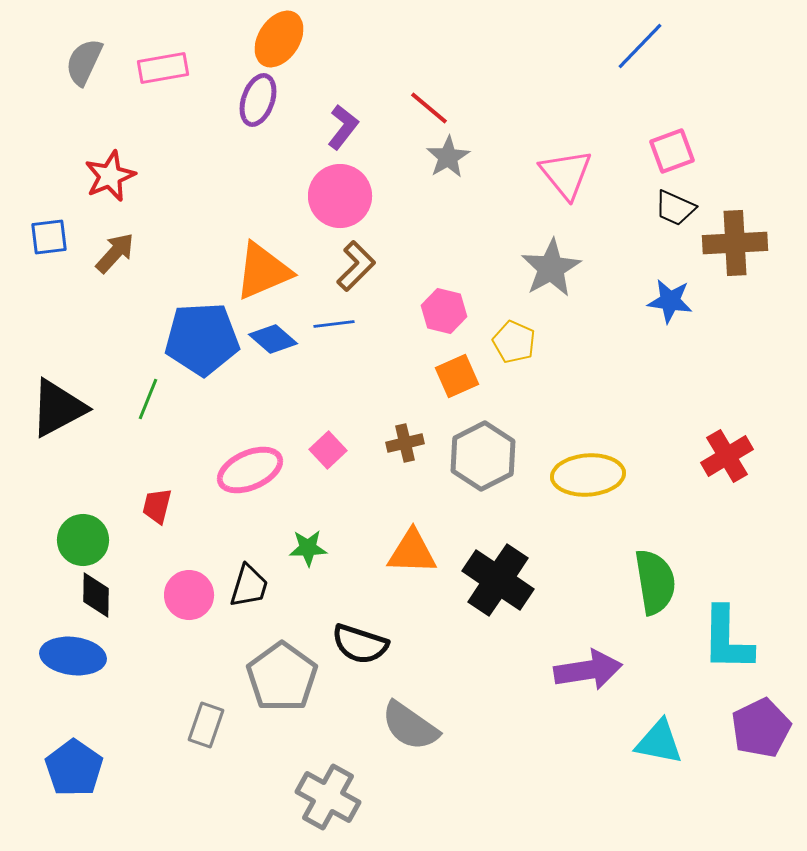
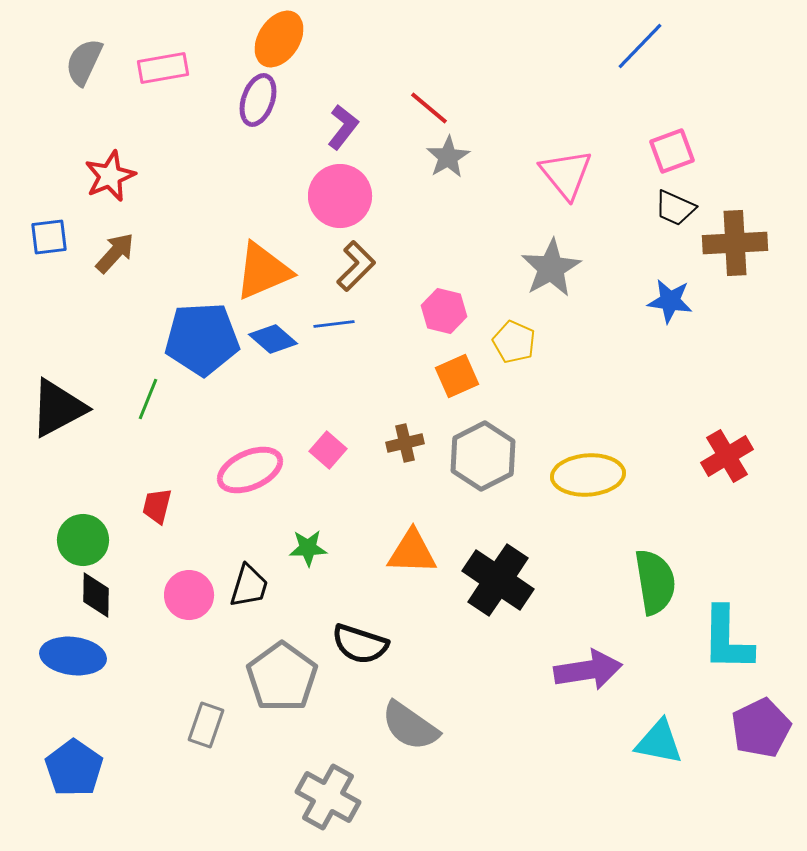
pink square at (328, 450): rotated 6 degrees counterclockwise
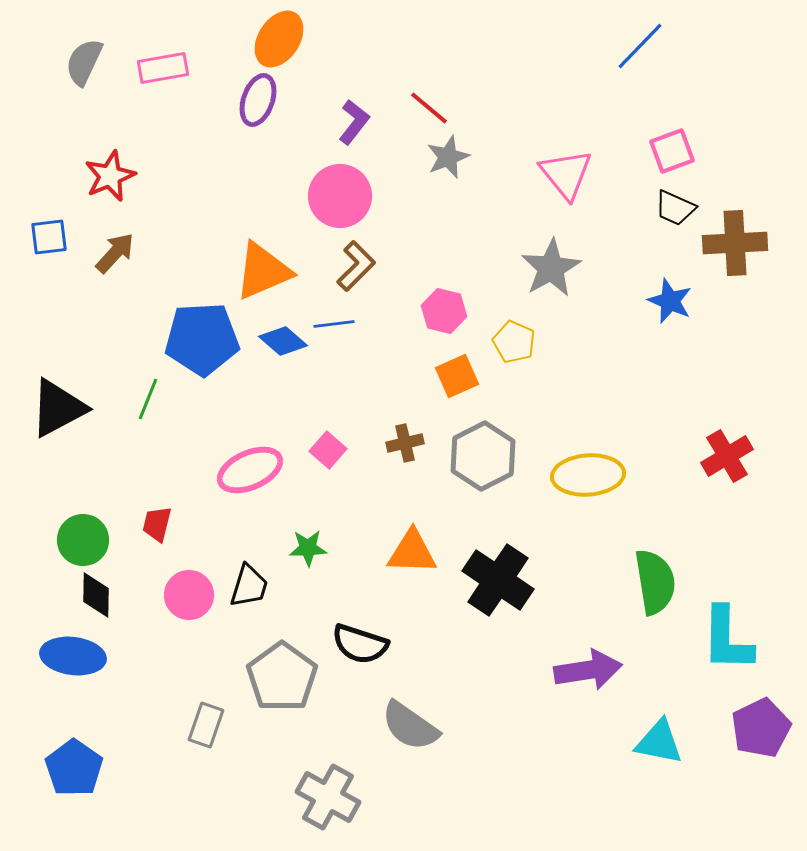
purple L-shape at (343, 127): moved 11 px right, 5 px up
gray star at (448, 157): rotated 9 degrees clockwise
blue star at (670, 301): rotated 15 degrees clockwise
blue diamond at (273, 339): moved 10 px right, 2 px down
red trapezoid at (157, 506): moved 18 px down
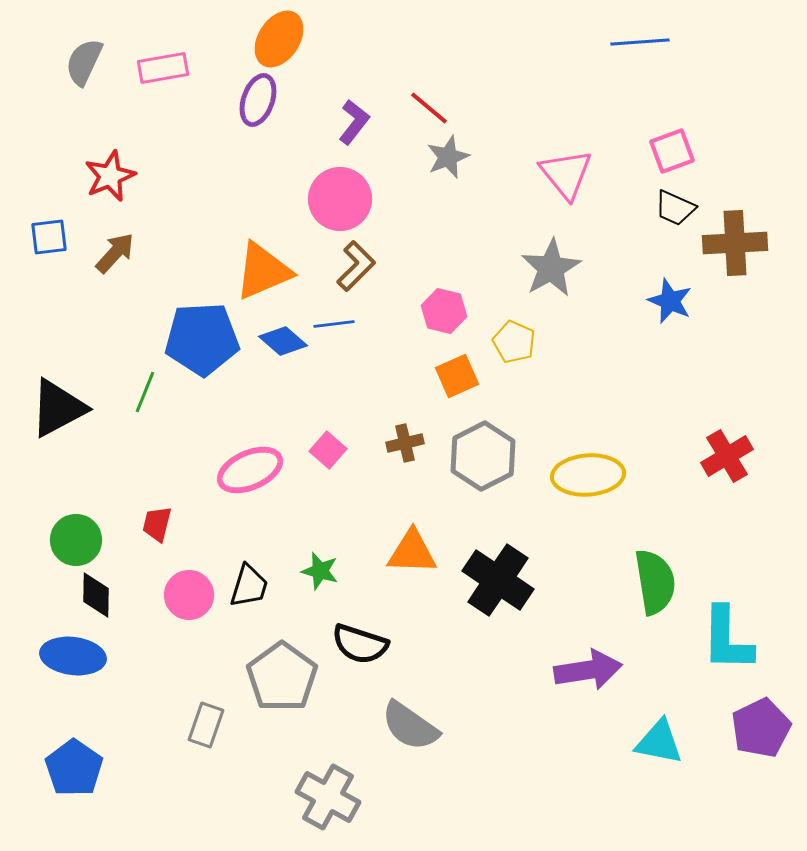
blue line at (640, 46): moved 4 px up; rotated 42 degrees clockwise
pink circle at (340, 196): moved 3 px down
green line at (148, 399): moved 3 px left, 7 px up
green circle at (83, 540): moved 7 px left
green star at (308, 548): moved 12 px right, 23 px down; rotated 18 degrees clockwise
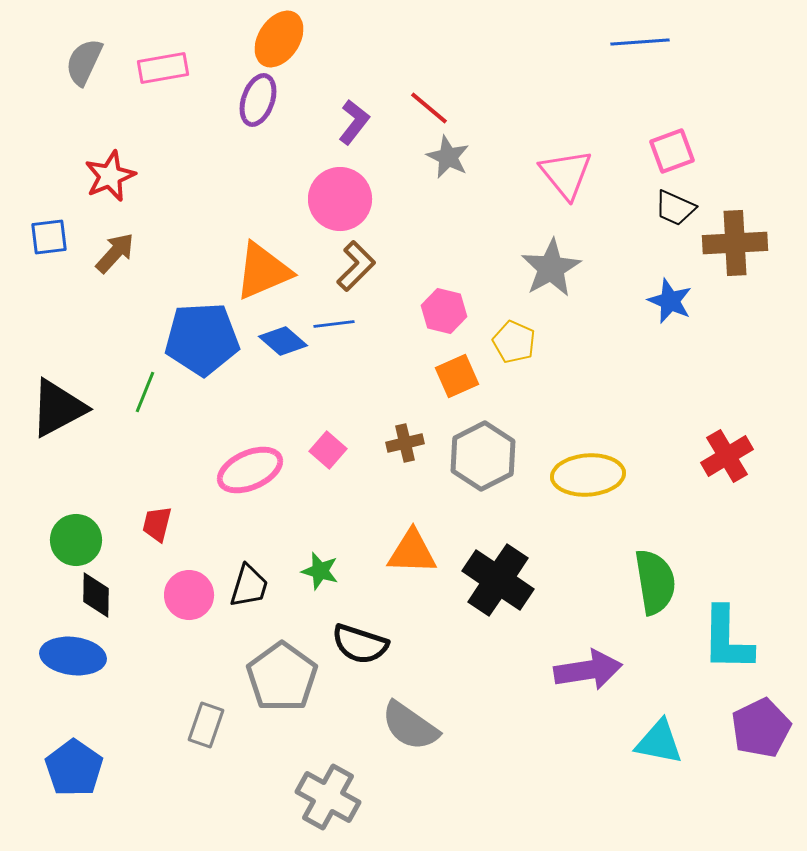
gray star at (448, 157): rotated 24 degrees counterclockwise
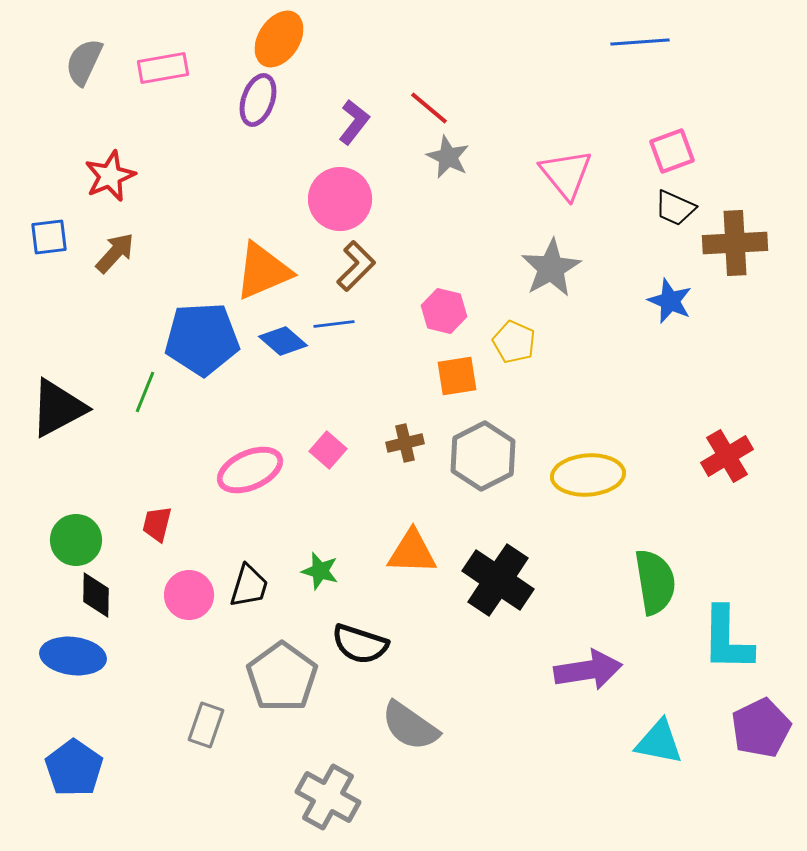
orange square at (457, 376): rotated 15 degrees clockwise
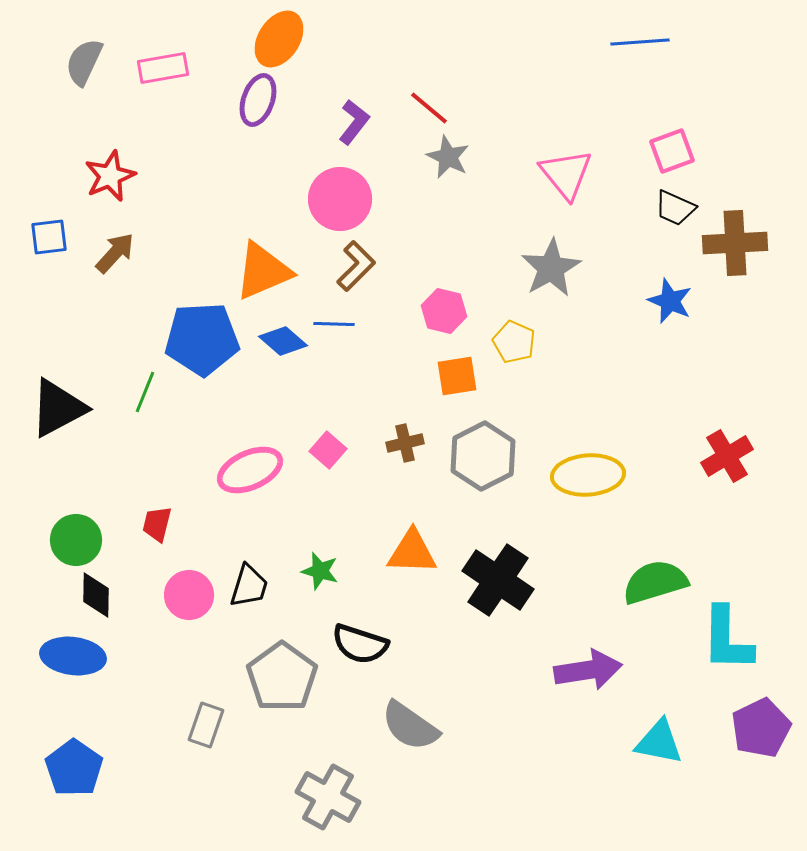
blue line at (334, 324): rotated 9 degrees clockwise
green semicircle at (655, 582): rotated 98 degrees counterclockwise
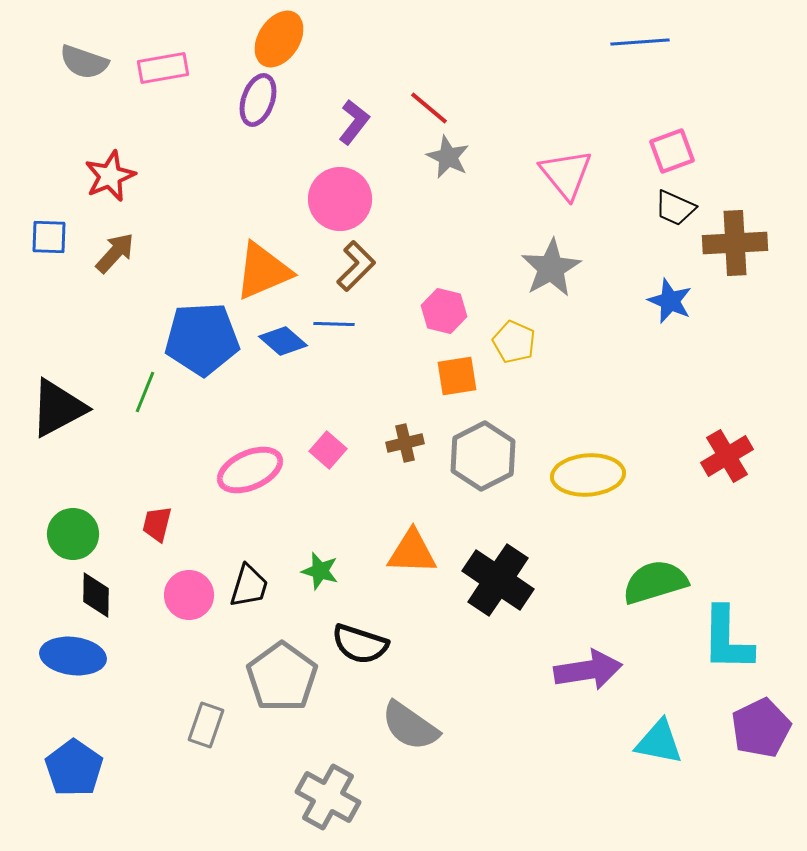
gray semicircle at (84, 62): rotated 96 degrees counterclockwise
blue square at (49, 237): rotated 9 degrees clockwise
green circle at (76, 540): moved 3 px left, 6 px up
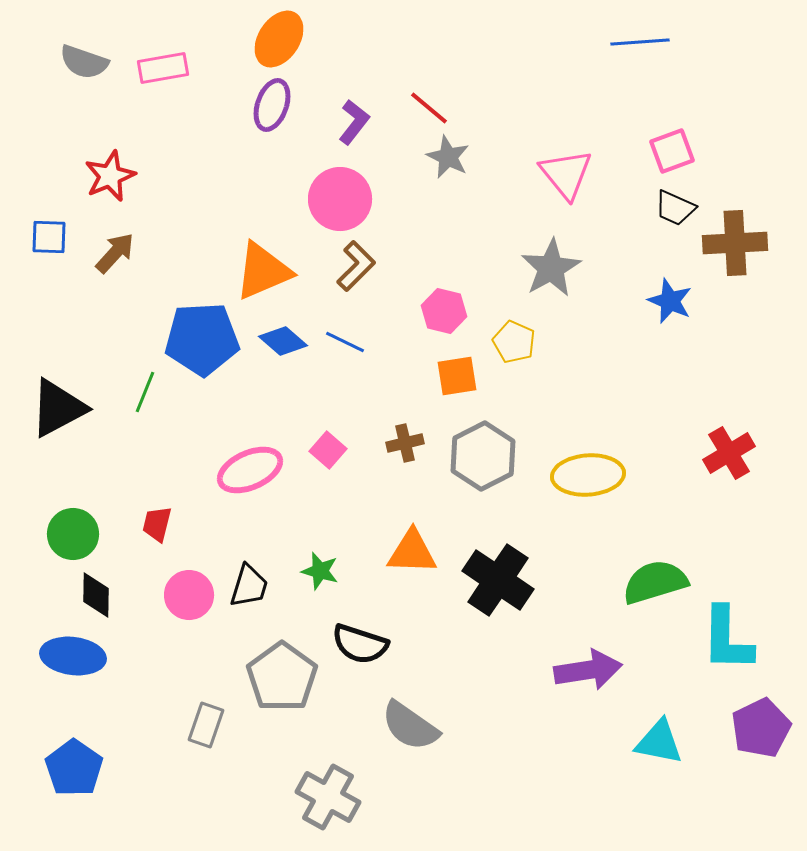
purple ellipse at (258, 100): moved 14 px right, 5 px down
blue line at (334, 324): moved 11 px right, 18 px down; rotated 24 degrees clockwise
red cross at (727, 456): moved 2 px right, 3 px up
